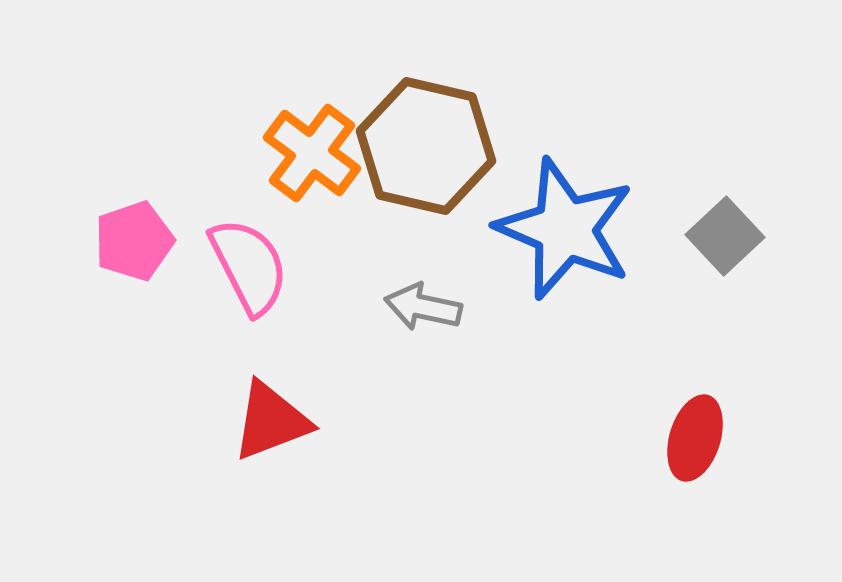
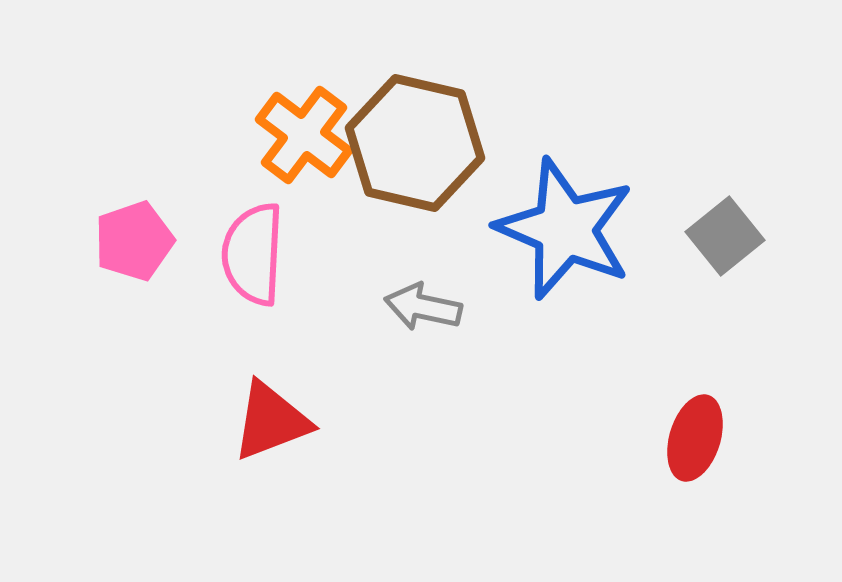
brown hexagon: moved 11 px left, 3 px up
orange cross: moved 8 px left, 18 px up
gray square: rotated 4 degrees clockwise
pink semicircle: moved 4 px right, 12 px up; rotated 150 degrees counterclockwise
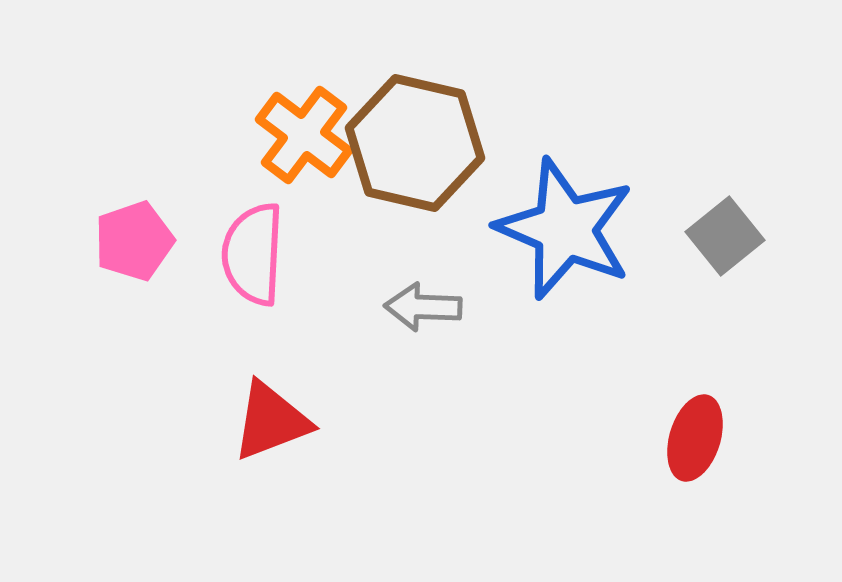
gray arrow: rotated 10 degrees counterclockwise
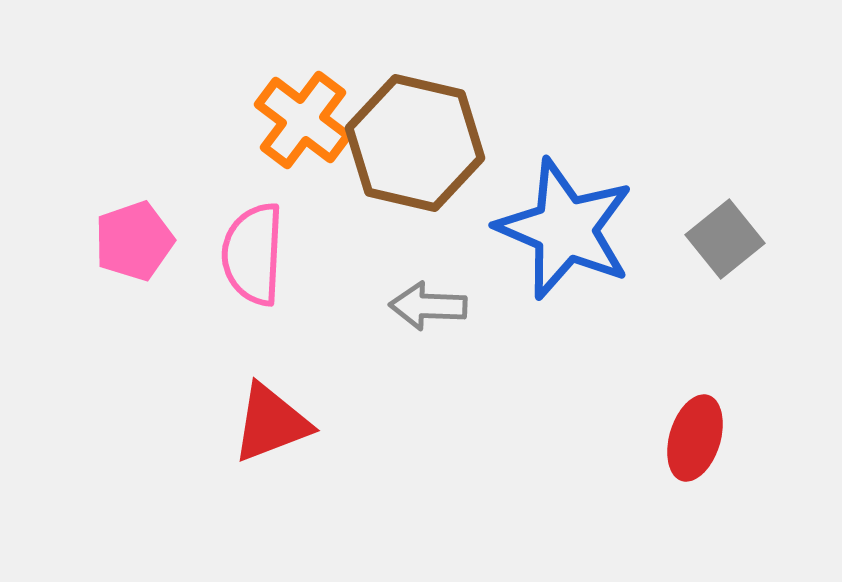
orange cross: moved 1 px left, 15 px up
gray square: moved 3 px down
gray arrow: moved 5 px right, 1 px up
red triangle: moved 2 px down
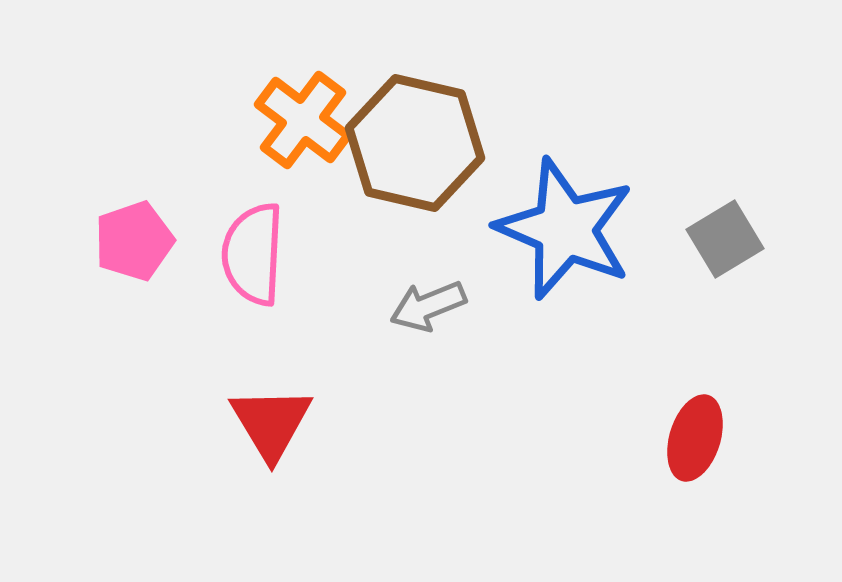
gray square: rotated 8 degrees clockwise
gray arrow: rotated 24 degrees counterclockwise
red triangle: rotated 40 degrees counterclockwise
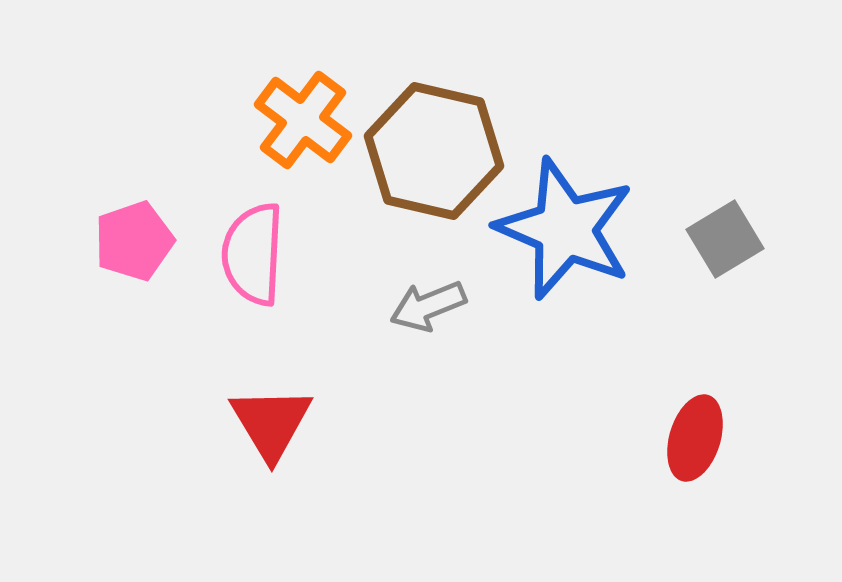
brown hexagon: moved 19 px right, 8 px down
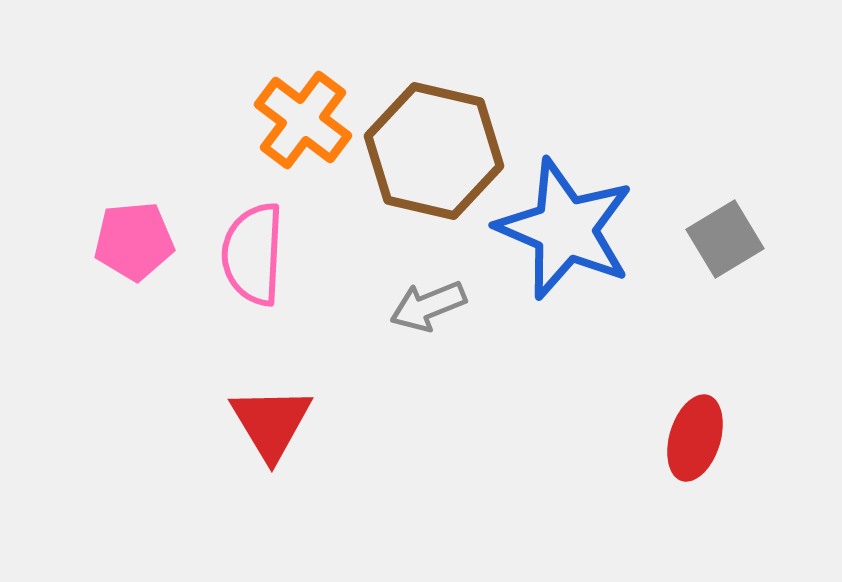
pink pentagon: rotated 14 degrees clockwise
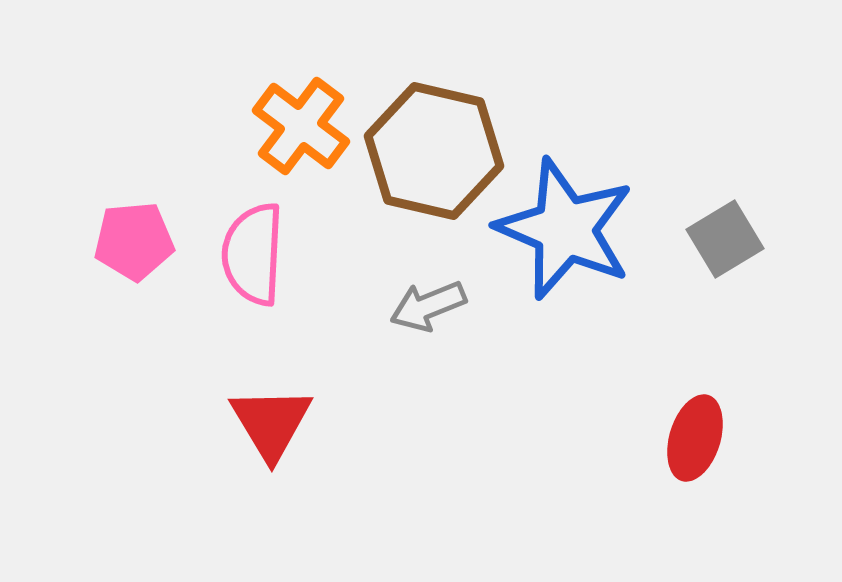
orange cross: moved 2 px left, 6 px down
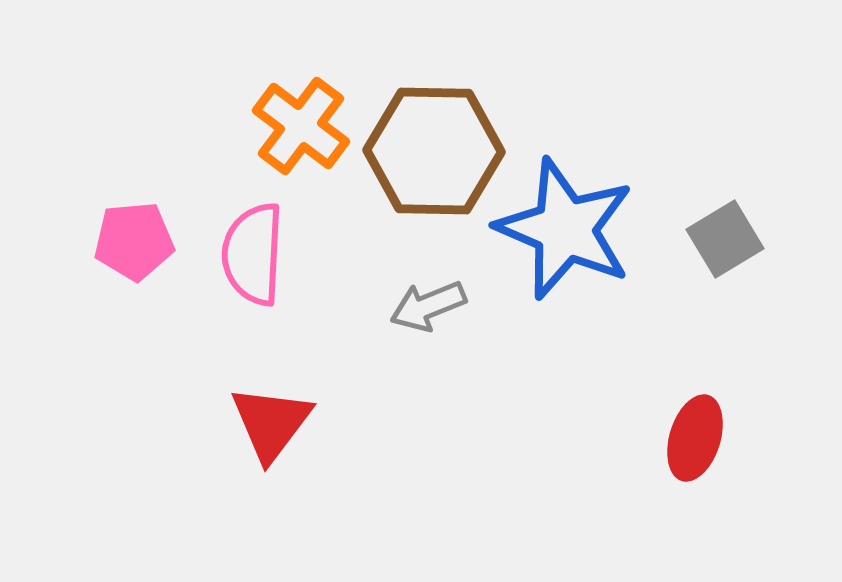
brown hexagon: rotated 12 degrees counterclockwise
red triangle: rotated 8 degrees clockwise
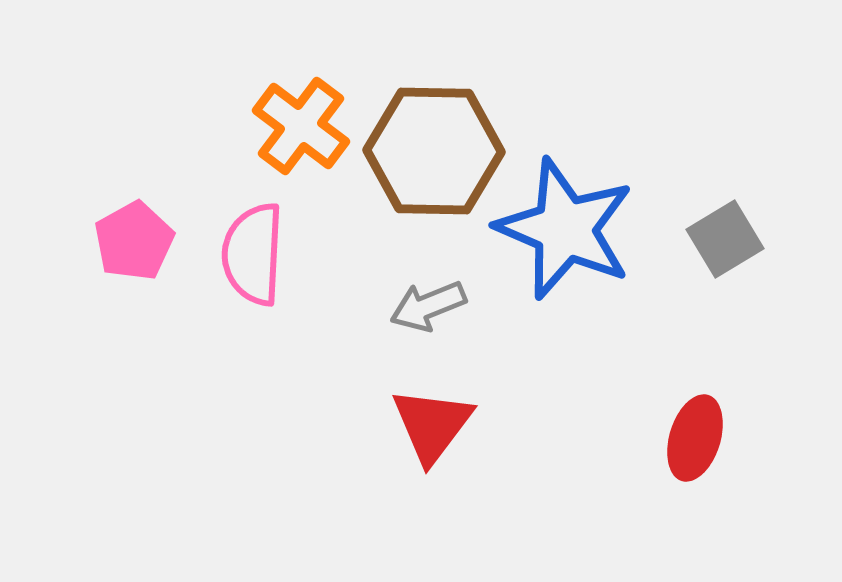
pink pentagon: rotated 24 degrees counterclockwise
red triangle: moved 161 px right, 2 px down
